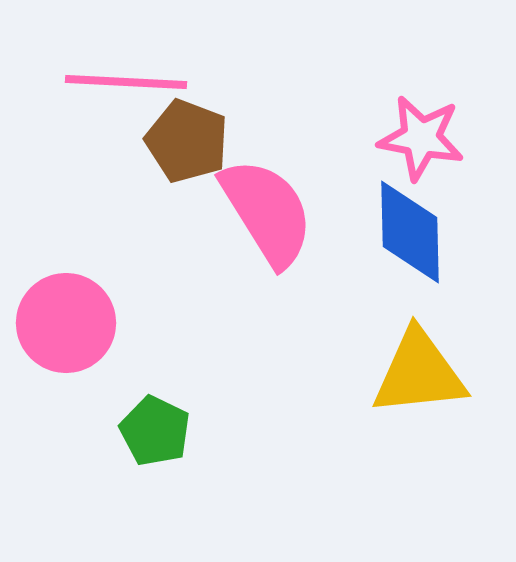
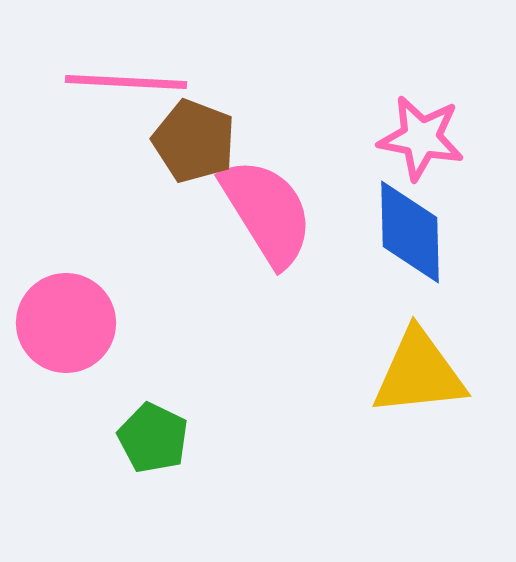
brown pentagon: moved 7 px right
green pentagon: moved 2 px left, 7 px down
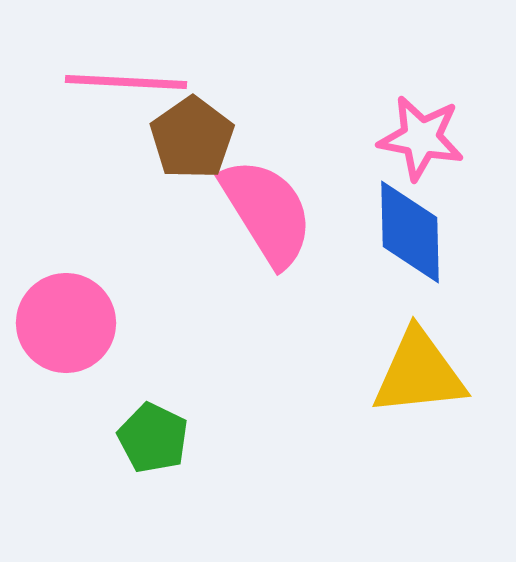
brown pentagon: moved 2 px left, 3 px up; rotated 16 degrees clockwise
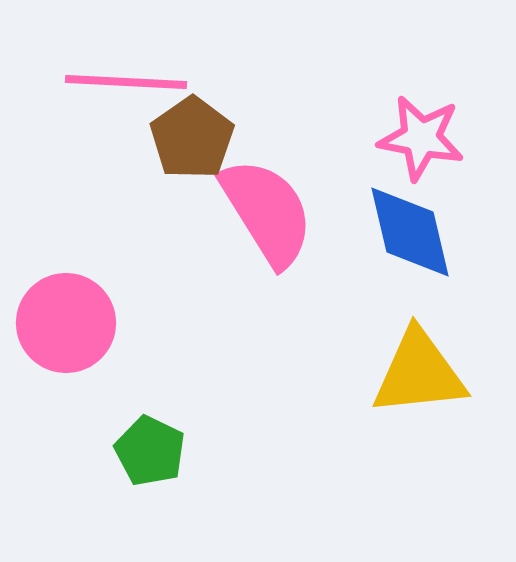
blue diamond: rotated 12 degrees counterclockwise
green pentagon: moved 3 px left, 13 px down
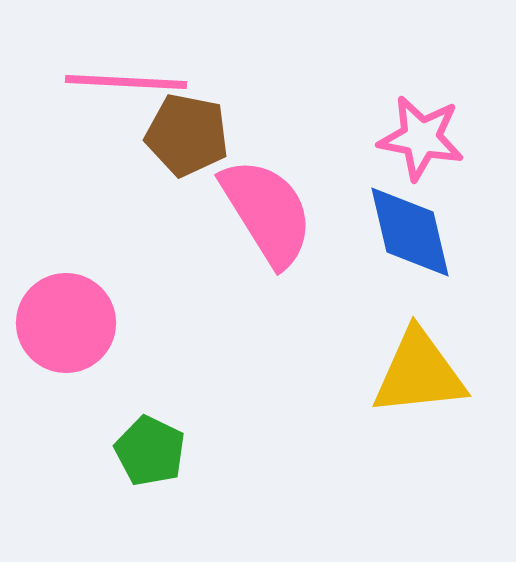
brown pentagon: moved 5 px left, 3 px up; rotated 26 degrees counterclockwise
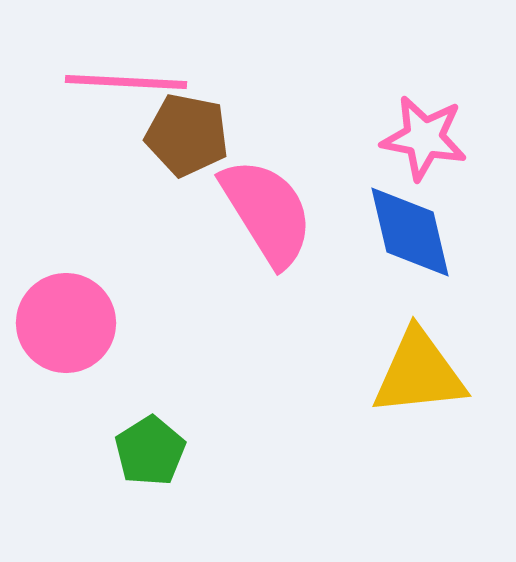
pink star: moved 3 px right
green pentagon: rotated 14 degrees clockwise
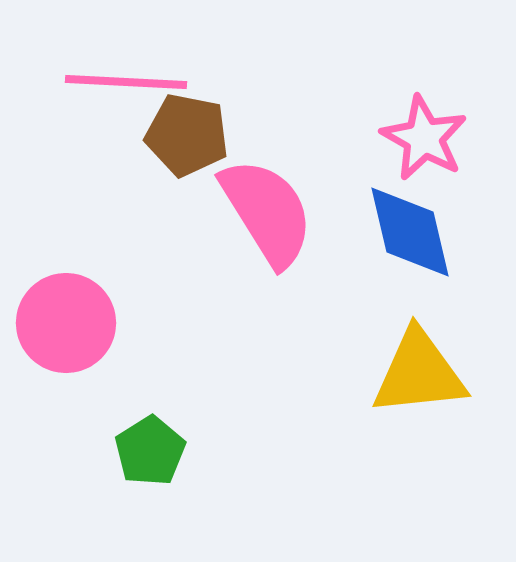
pink star: rotated 18 degrees clockwise
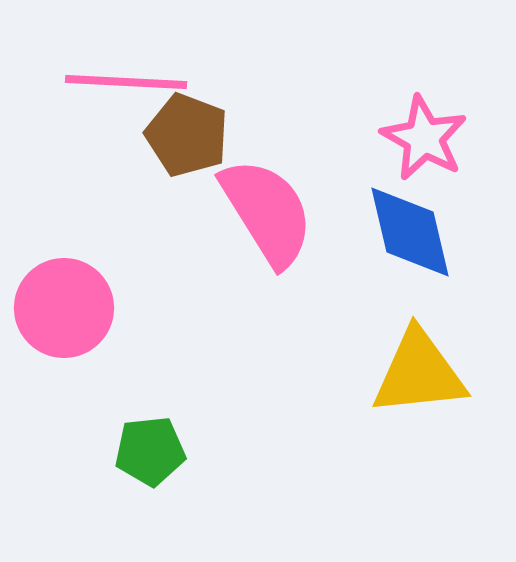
brown pentagon: rotated 10 degrees clockwise
pink circle: moved 2 px left, 15 px up
green pentagon: rotated 26 degrees clockwise
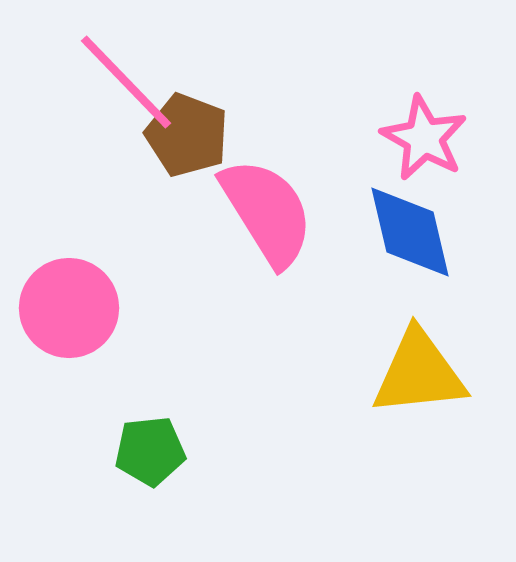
pink line: rotated 43 degrees clockwise
pink circle: moved 5 px right
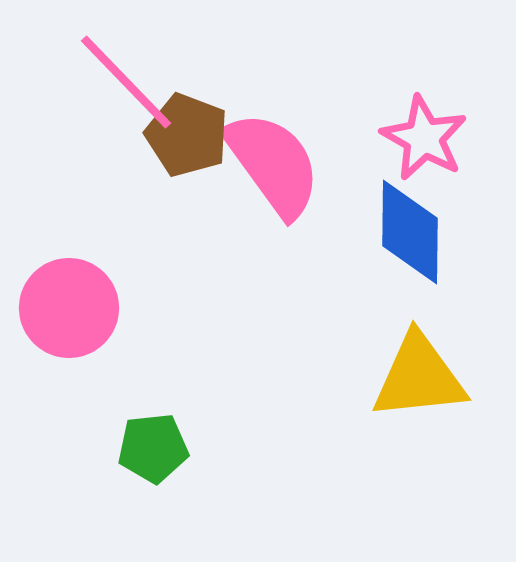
pink semicircle: moved 6 px right, 48 px up; rotated 4 degrees counterclockwise
blue diamond: rotated 14 degrees clockwise
yellow triangle: moved 4 px down
green pentagon: moved 3 px right, 3 px up
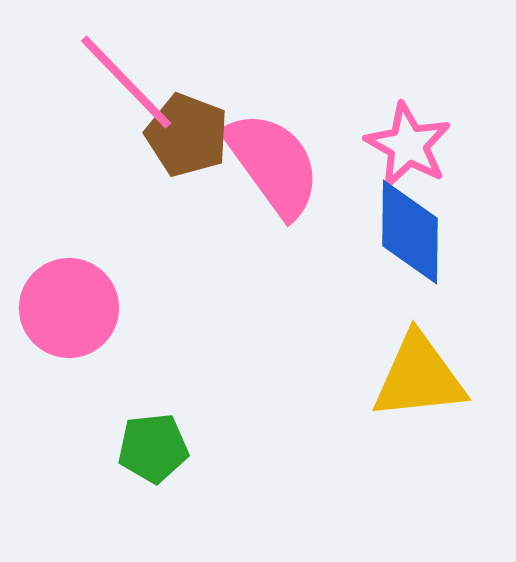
pink star: moved 16 px left, 7 px down
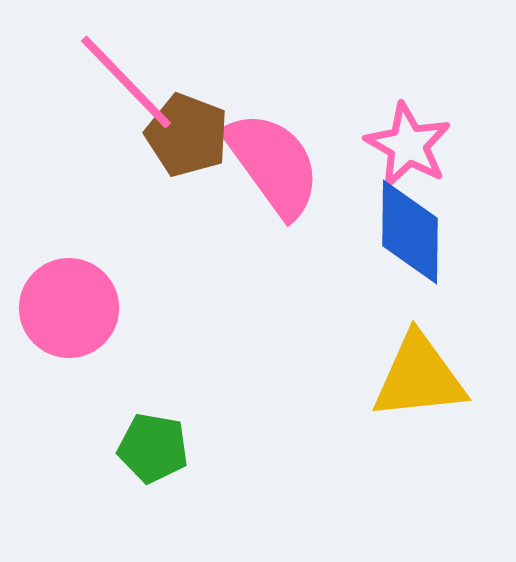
green pentagon: rotated 16 degrees clockwise
